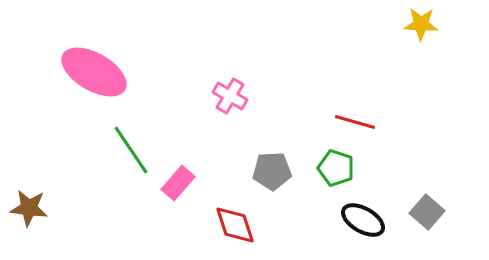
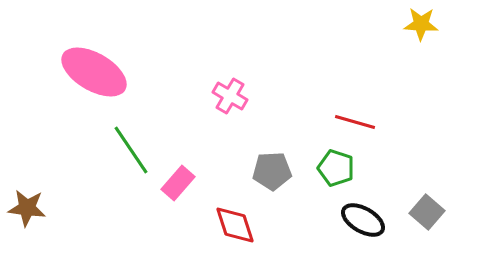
brown star: moved 2 px left
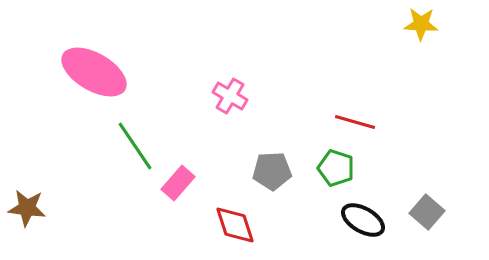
green line: moved 4 px right, 4 px up
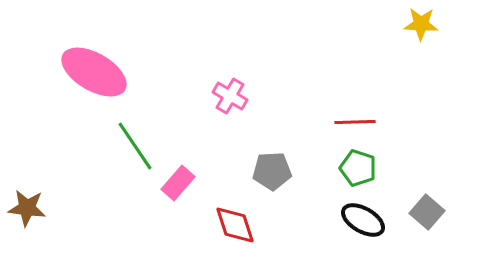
red line: rotated 18 degrees counterclockwise
green pentagon: moved 22 px right
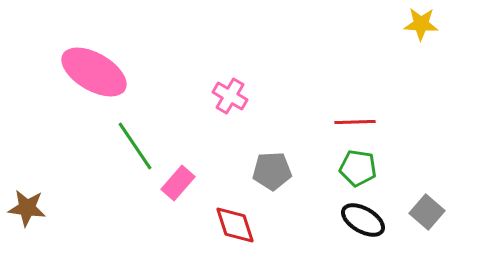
green pentagon: rotated 9 degrees counterclockwise
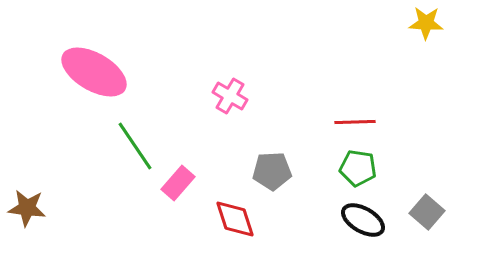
yellow star: moved 5 px right, 1 px up
red diamond: moved 6 px up
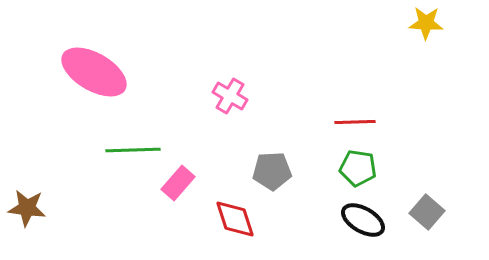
green line: moved 2 px left, 4 px down; rotated 58 degrees counterclockwise
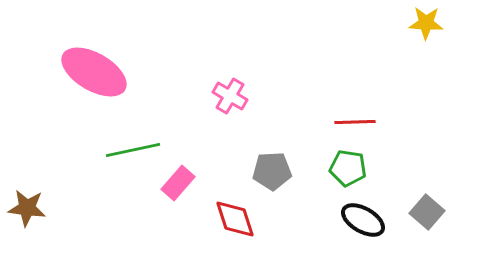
green line: rotated 10 degrees counterclockwise
green pentagon: moved 10 px left
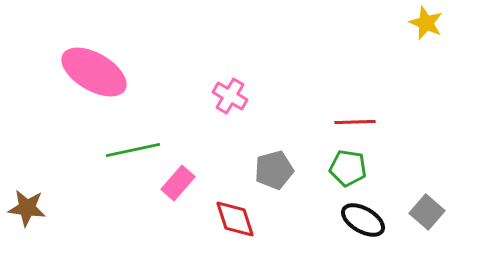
yellow star: rotated 20 degrees clockwise
gray pentagon: moved 2 px right, 1 px up; rotated 12 degrees counterclockwise
